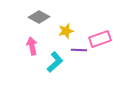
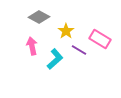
yellow star: rotated 21 degrees counterclockwise
pink rectangle: rotated 50 degrees clockwise
purple line: rotated 28 degrees clockwise
cyan L-shape: moved 3 px up
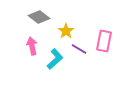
gray diamond: rotated 10 degrees clockwise
pink rectangle: moved 4 px right, 2 px down; rotated 70 degrees clockwise
purple line: moved 1 px up
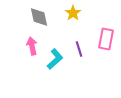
gray diamond: rotated 40 degrees clockwise
yellow star: moved 7 px right, 18 px up
pink rectangle: moved 2 px right, 2 px up
purple line: rotated 42 degrees clockwise
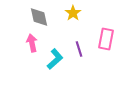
pink arrow: moved 3 px up
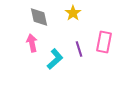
pink rectangle: moved 2 px left, 3 px down
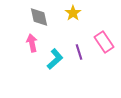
pink rectangle: rotated 45 degrees counterclockwise
purple line: moved 3 px down
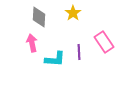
gray diamond: rotated 15 degrees clockwise
purple line: rotated 14 degrees clockwise
cyan L-shape: rotated 45 degrees clockwise
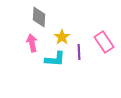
yellow star: moved 11 px left, 24 px down
